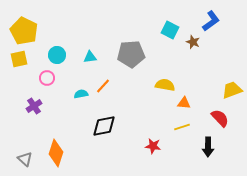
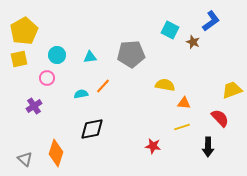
yellow pentagon: rotated 16 degrees clockwise
black diamond: moved 12 px left, 3 px down
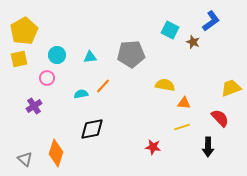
yellow trapezoid: moved 1 px left, 2 px up
red star: moved 1 px down
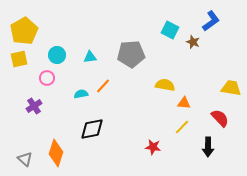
yellow trapezoid: rotated 30 degrees clockwise
yellow line: rotated 28 degrees counterclockwise
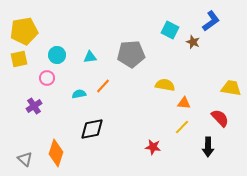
yellow pentagon: rotated 20 degrees clockwise
cyan semicircle: moved 2 px left
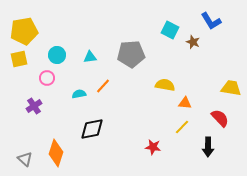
blue L-shape: rotated 95 degrees clockwise
orange triangle: moved 1 px right
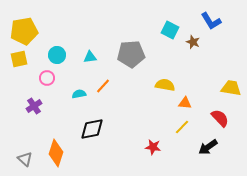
black arrow: rotated 54 degrees clockwise
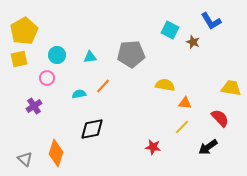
yellow pentagon: rotated 20 degrees counterclockwise
